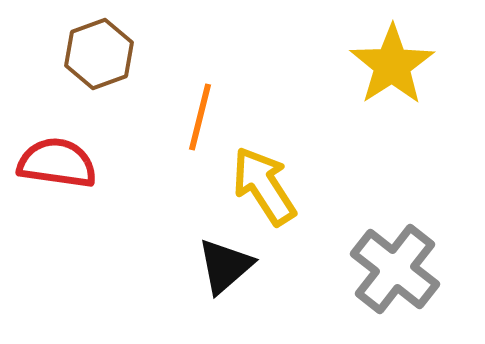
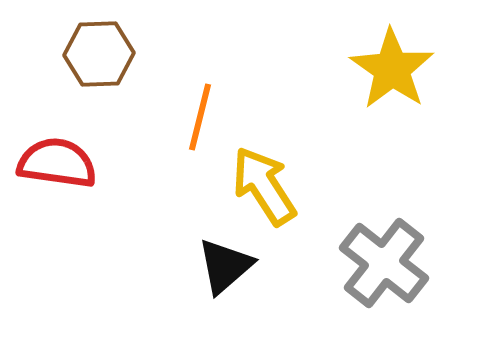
brown hexagon: rotated 18 degrees clockwise
yellow star: moved 4 px down; rotated 4 degrees counterclockwise
gray cross: moved 11 px left, 6 px up
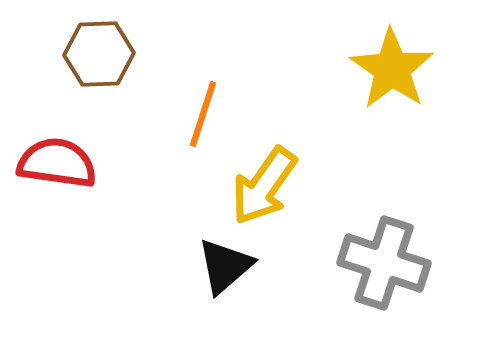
orange line: moved 3 px right, 3 px up; rotated 4 degrees clockwise
yellow arrow: rotated 112 degrees counterclockwise
gray cross: rotated 20 degrees counterclockwise
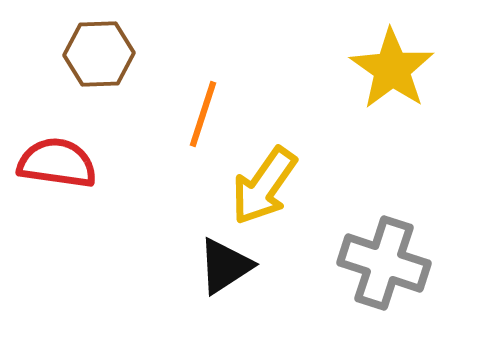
black triangle: rotated 8 degrees clockwise
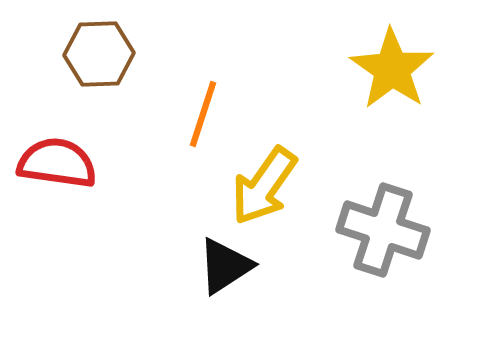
gray cross: moved 1 px left, 33 px up
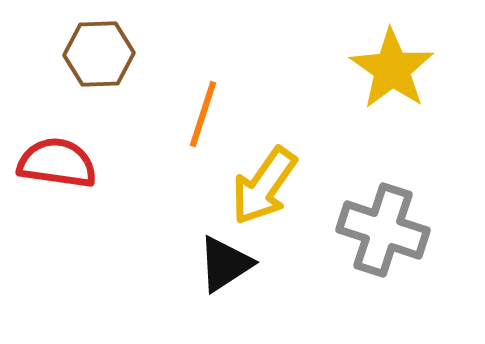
black triangle: moved 2 px up
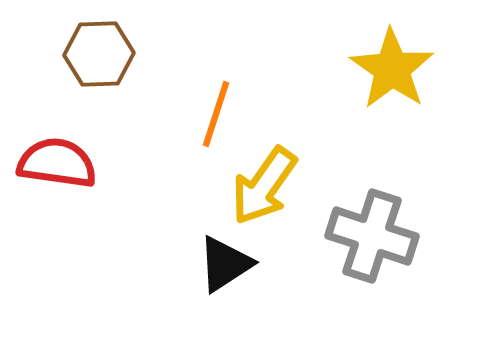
orange line: moved 13 px right
gray cross: moved 11 px left, 6 px down
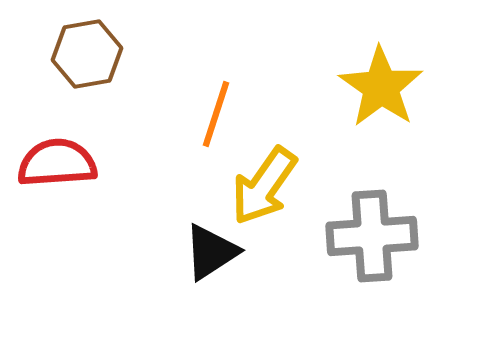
brown hexagon: moved 12 px left; rotated 8 degrees counterclockwise
yellow star: moved 11 px left, 18 px down
red semicircle: rotated 12 degrees counterclockwise
gray cross: rotated 22 degrees counterclockwise
black triangle: moved 14 px left, 12 px up
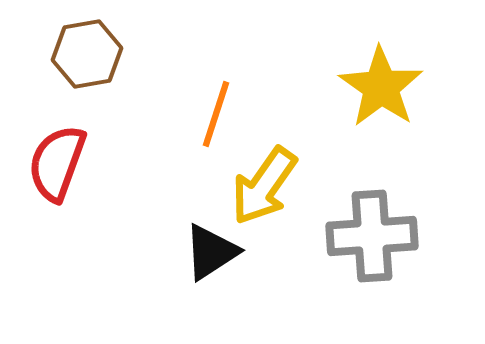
red semicircle: rotated 66 degrees counterclockwise
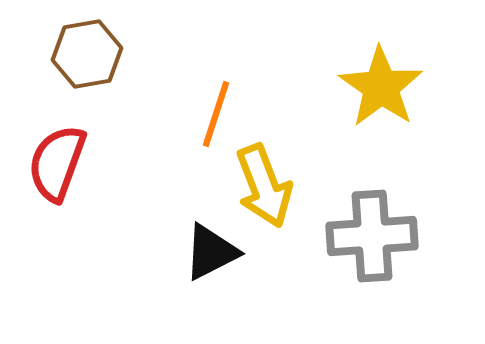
yellow arrow: rotated 56 degrees counterclockwise
black triangle: rotated 6 degrees clockwise
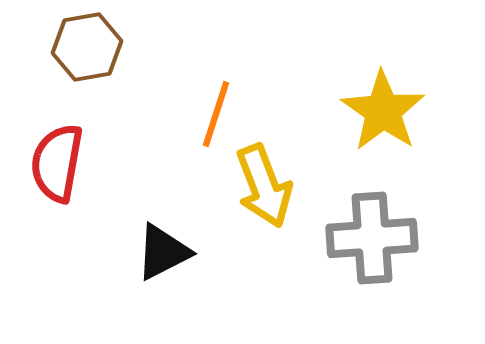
brown hexagon: moved 7 px up
yellow star: moved 2 px right, 24 px down
red semicircle: rotated 10 degrees counterclockwise
gray cross: moved 2 px down
black triangle: moved 48 px left
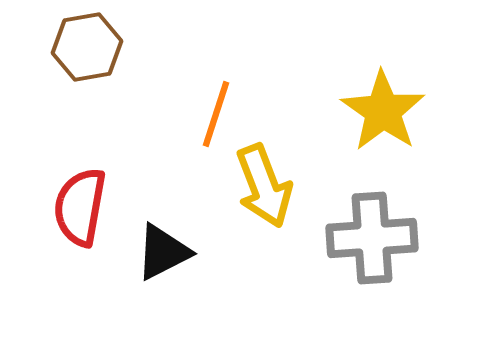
red semicircle: moved 23 px right, 44 px down
